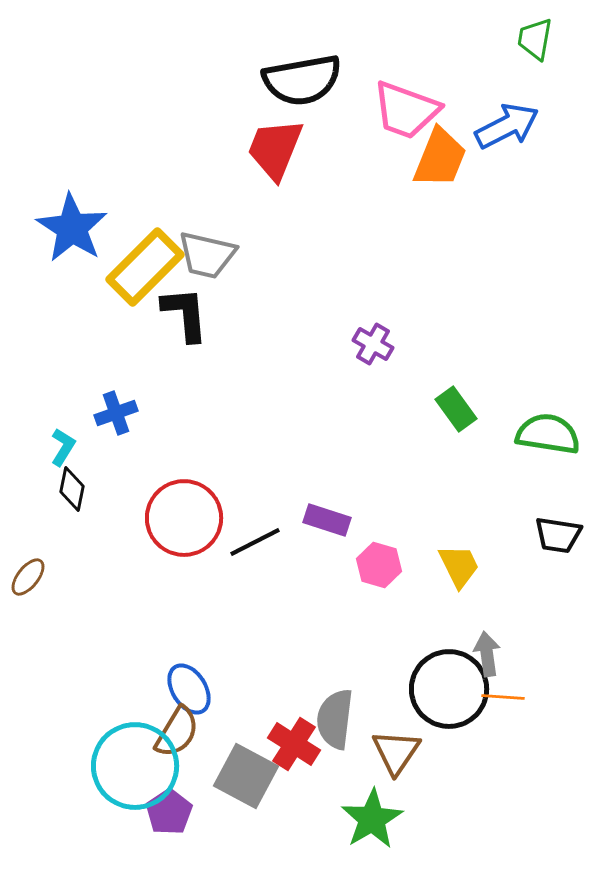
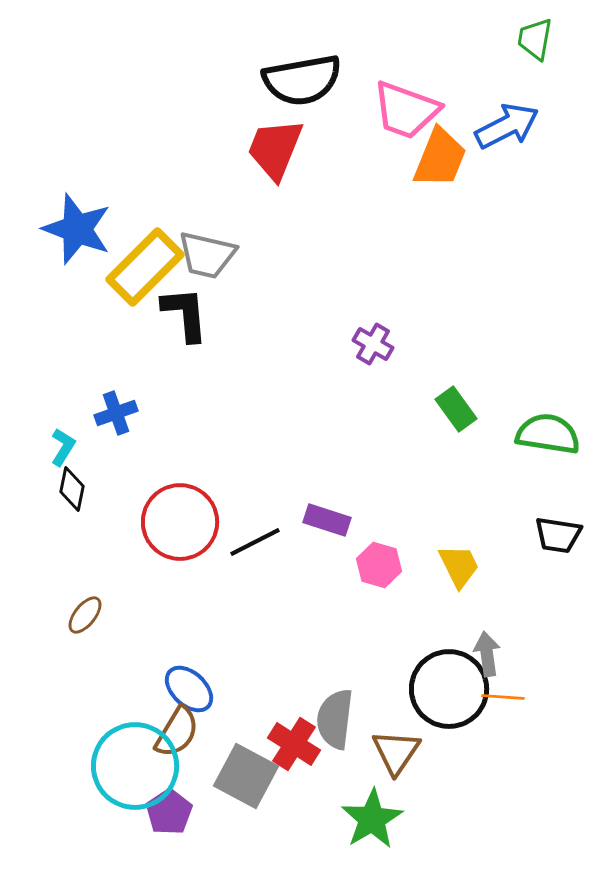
blue star: moved 5 px right, 1 px down; rotated 12 degrees counterclockwise
red circle: moved 4 px left, 4 px down
brown ellipse: moved 57 px right, 38 px down
blue ellipse: rotated 15 degrees counterclockwise
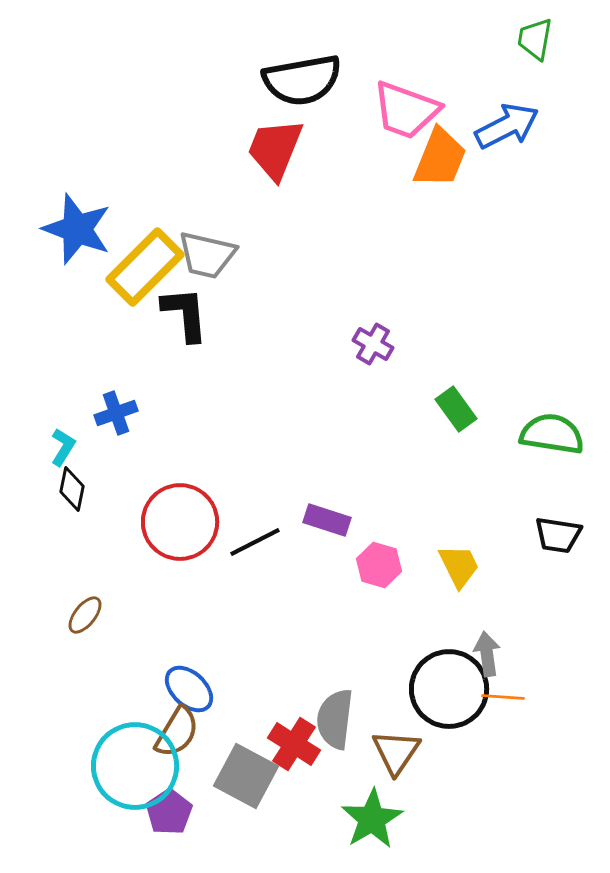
green semicircle: moved 4 px right
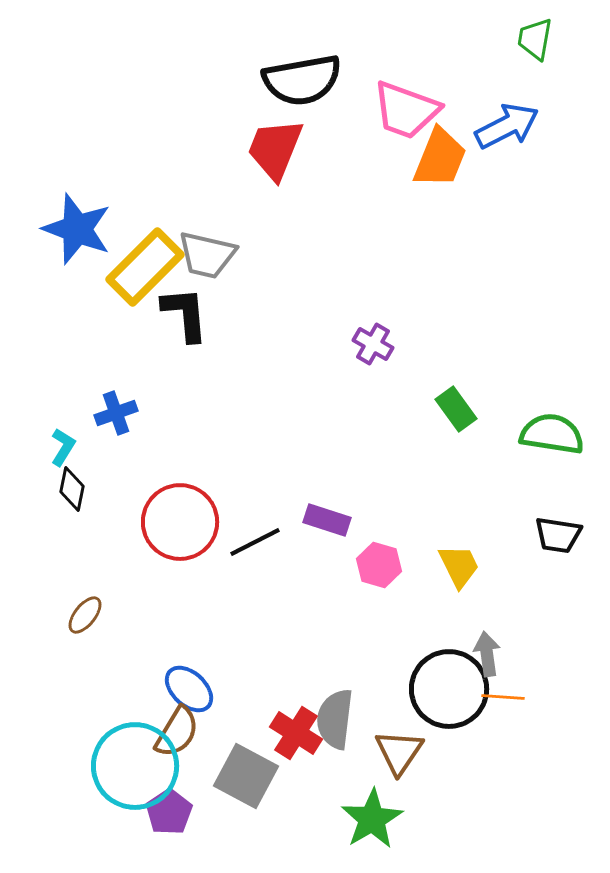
red cross: moved 2 px right, 11 px up
brown triangle: moved 3 px right
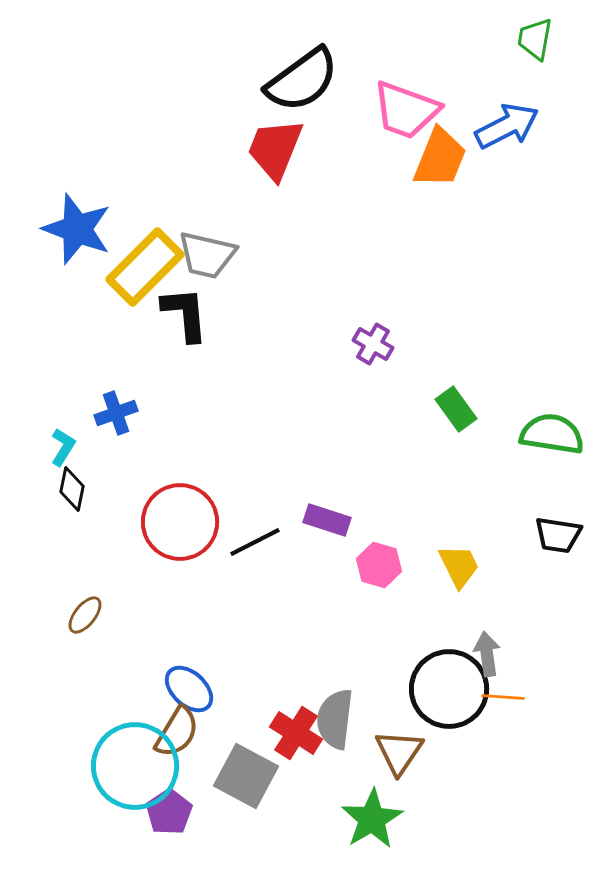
black semicircle: rotated 26 degrees counterclockwise
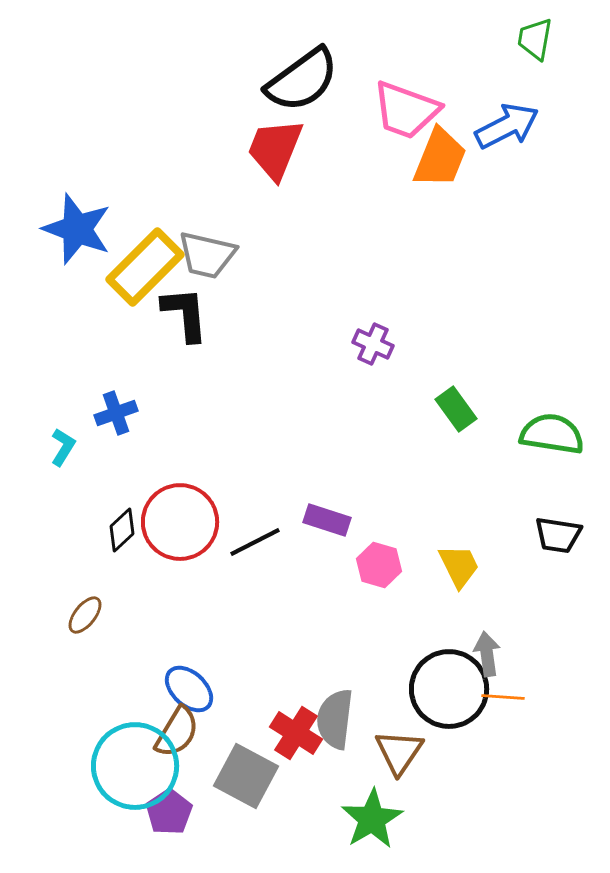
purple cross: rotated 6 degrees counterclockwise
black diamond: moved 50 px right, 41 px down; rotated 36 degrees clockwise
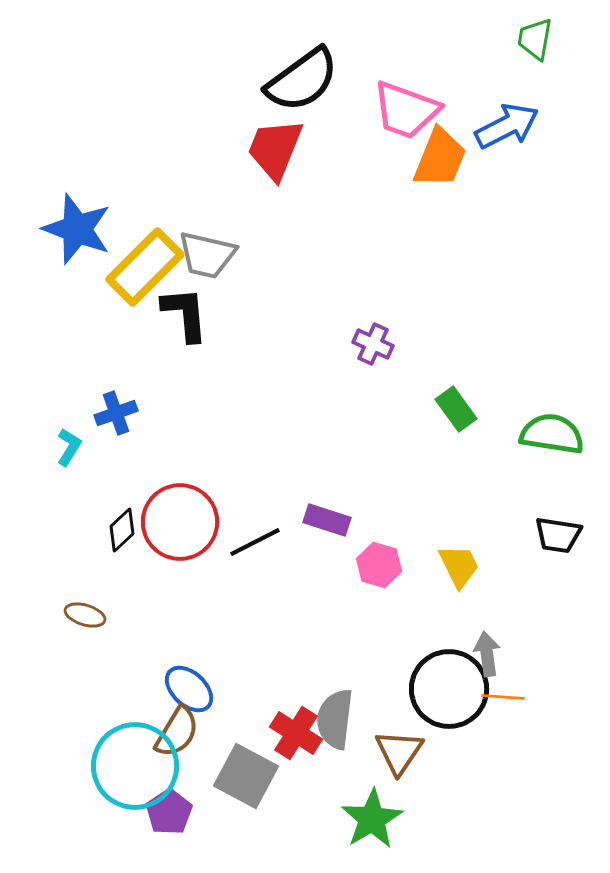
cyan L-shape: moved 6 px right
brown ellipse: rotated 69 degrees clockwise
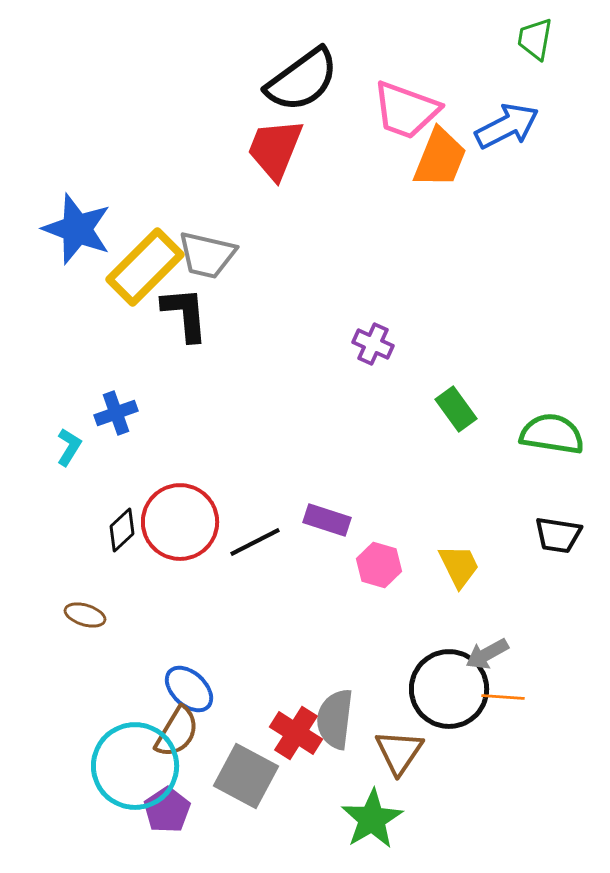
gray arrow: rotated 111 degrees counterclockwise
purple pentagon: moved 2 px left, 2 px up
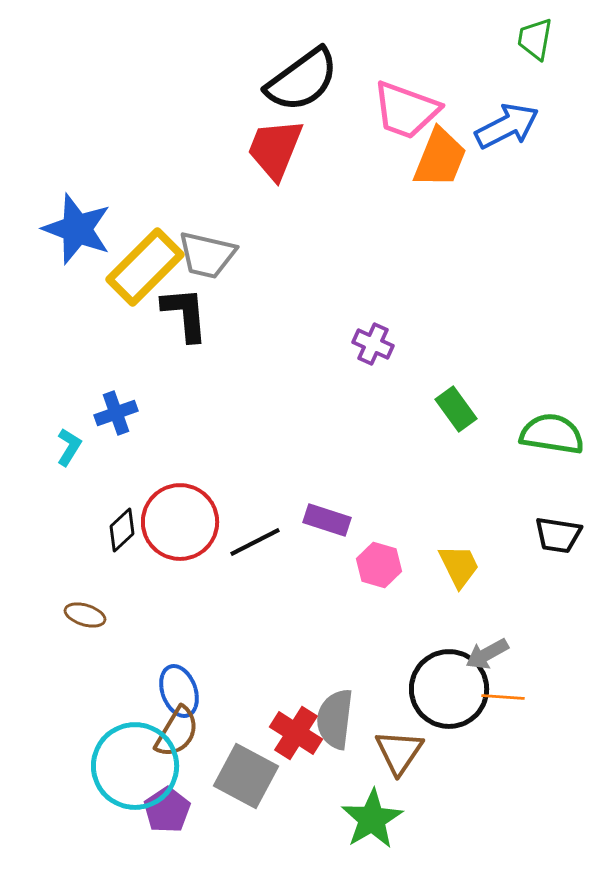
blue ellipse: moved 10 px left, 2 px down; rotated 27 degrees clockwise
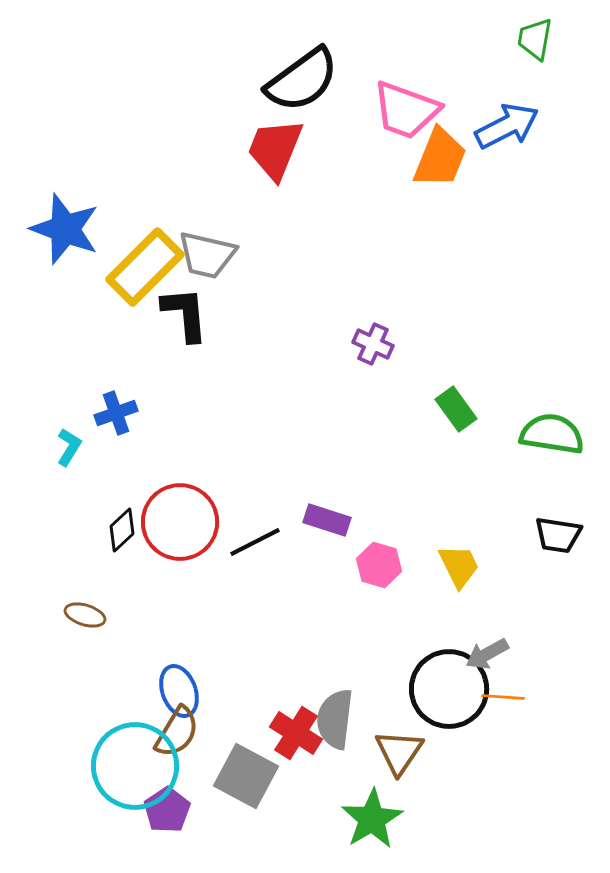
blue star: moved 12 px left
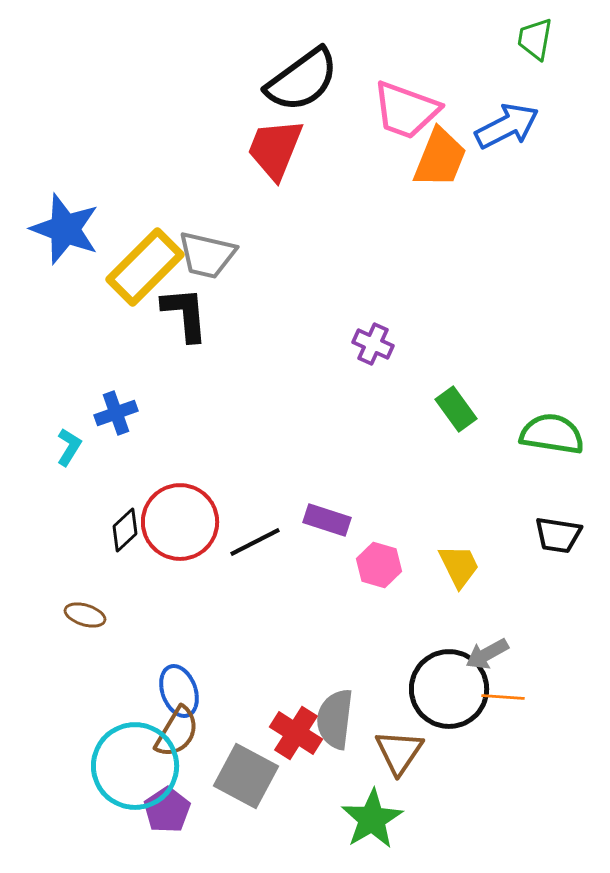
black diamond: moved 3 px right
